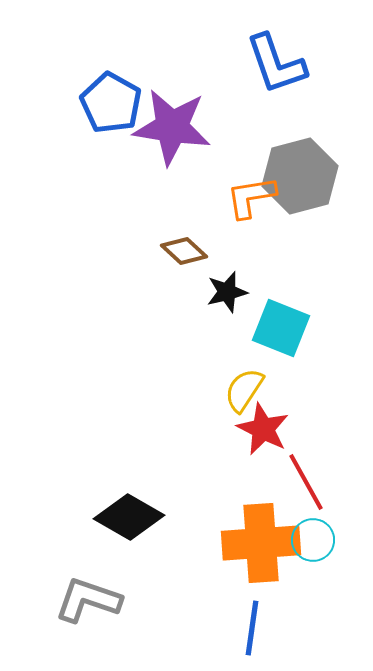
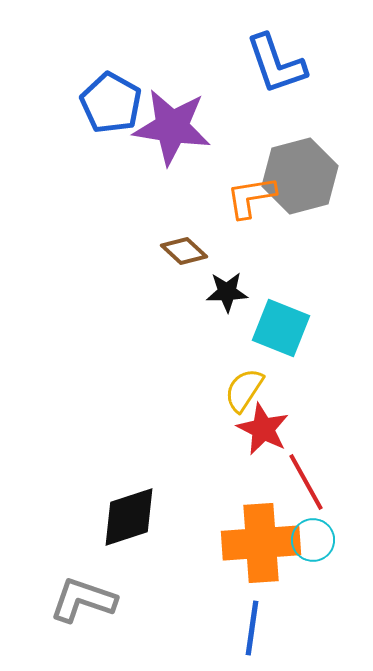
black star: rotated 12 degrees clockwise
black diamond: rotated 48 degrees counterclockwise
gray L-shape: moved 5 px left
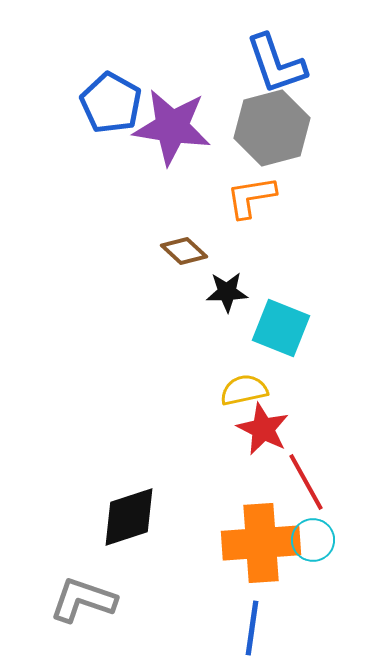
gray hexagon: moved 28 px left, 48 px up
yellow semicircle: rotated 45 degrees clockwise
